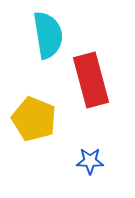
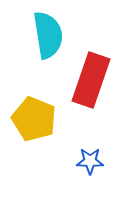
red rectangle: rotated 34 degrees clockwise
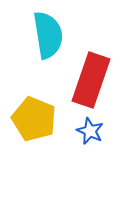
blue star: moved 30 px up; rotated 24 degrees clockwise
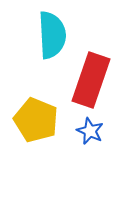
cyan semicircle: moved 4 px right; rotated 6 degrees clockwise
yellow pentagon: moved 2 px right, 1 px down
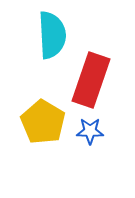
yellow pentagon: moved 7 px right, 2 px down; rotated 9 degrees clockwise
blue star: rotated 24 degrees counterclockwise
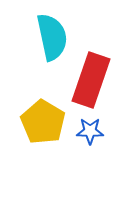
cyan semicircle: moved 2 px down; rotated 9 degrees counterclockwise
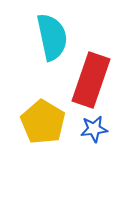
blue star: moved 4 px right, 2 px up; rotated 8 degrees counterclockwise
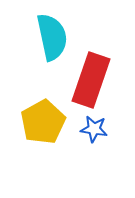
yellow pentagon: rotated 12 degrees clockwise
blue star: rotated 16 degrees clockwise
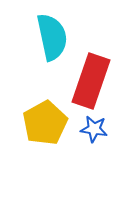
red rectangle: moved 1 px down
yellow pentagon: moved 2 px right, 1 px down
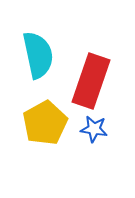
cyan semicircle: moved 14 px left, 18 px down
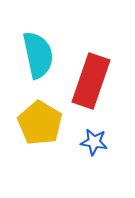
yellow pentagon: moved 5 px left; rotated 12 degrees counterclockwise
blue star: moved 13 px down
